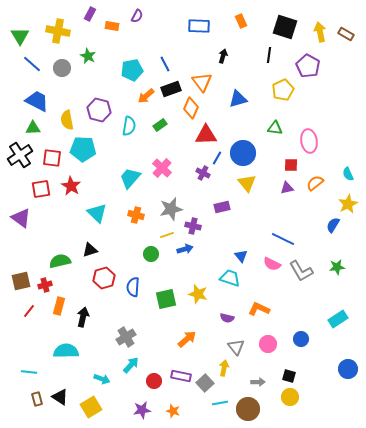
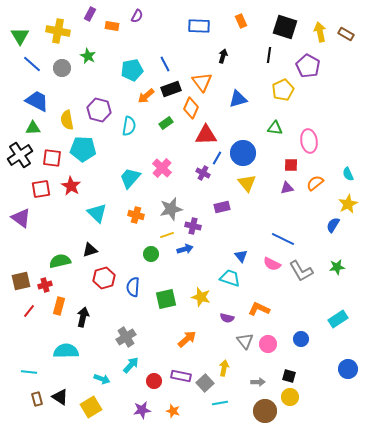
green rectangle at (160, 125): moved 6 px right, 2 px up
yellow star at (198, 294): moved 3 px right, 3 px down
gray triangle at (236, 347): moved 9 px right, 6 px up
brown circle at (248, 409): moved 17 px right, 2 px down
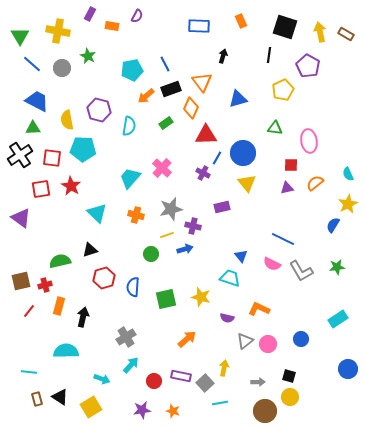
gray triangle at (245, 341): rotated 30 degrees clockwise
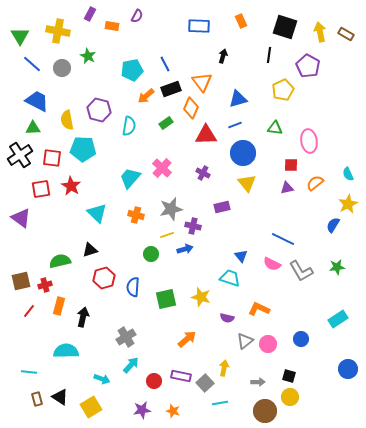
blue line at (217, 158): moved 18 px right, 33 px up; rotated 40 degrees clockwise
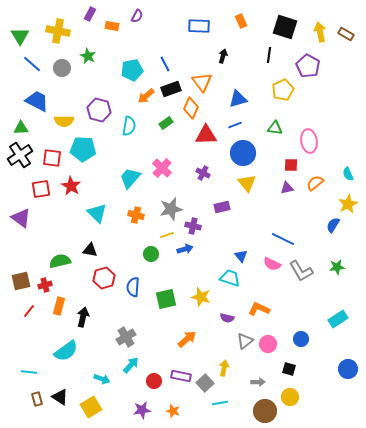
yellow semicircle at (67, 120): moved 3 px left, 1 px down; rotated 78 degrees counterclockwise
green triangle at (33, 128): moved 12 px left
black triangle at (90, 250): rotated 28 degrees clockwise
cyan semicircle at (66, 351): rotated 145 degrees clockwise
black square at (289, 376): moved 7 px up
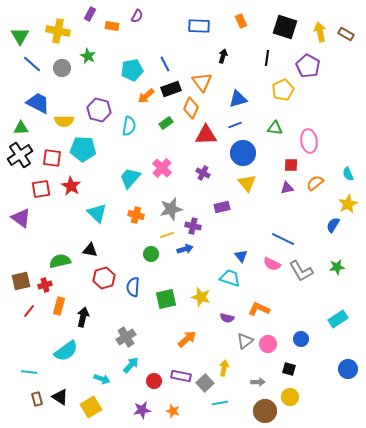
black line at (269, 55): moved 2 px left, 3 px down
blue trapezoid at (37, 101): moved 1 px right, 2 px down
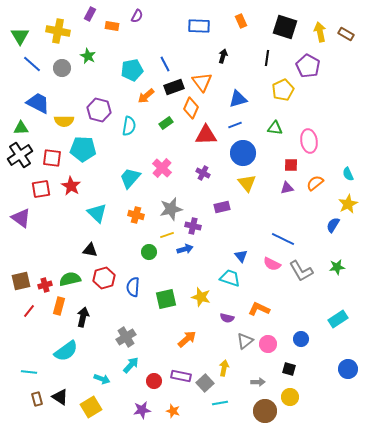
black rectangle at (171, 89): moved 3 px right, 2 px up
green circle at (151, 254): moved 2 px left, 2 px up
green semicircle at (60, 261): moved 10 px right, 18 px down
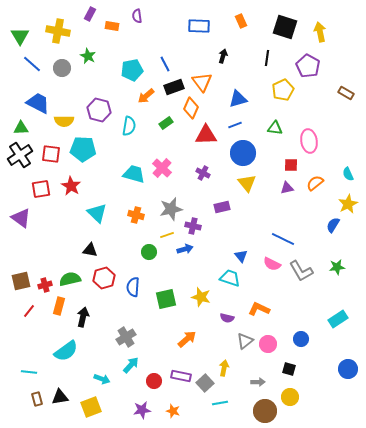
purple semicircle at (137, 16): rotated 144 degrees clockwise
brown rectangle at (346, 34): moved 59 px down
red square at (52, 158): moved 1 px left, 4 px up
cyan trapezoid at (130, 178): moved 4 px right, 4 px up; rotated 65 degrees clockwise
black triangle at (60, 397): rotated 42 degrees counterclockwise
yellow square at (91, 407): rotated 10 degrees clockwise
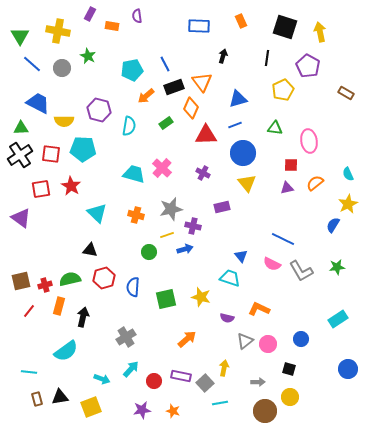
cyan arrow at (131, 365): moved 4 px down
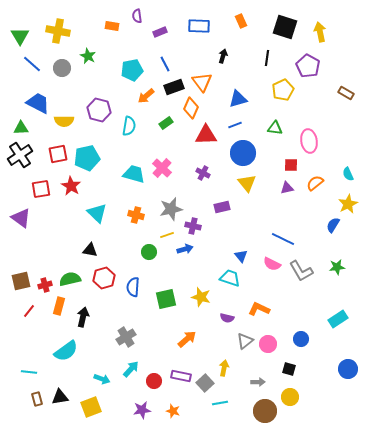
purple rectangle at (90, 14): moved 70 px right, 18 px down; rotated 40 degrees clockwise
cyan pentagon at (83, 149): moved 4 px right, 9 px down; rotated 15 degrees counterclockwise
red square at (51, 154): moved 7 px right; rotated 18 degrees counterclockwise
